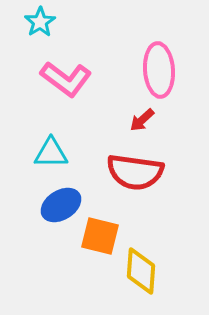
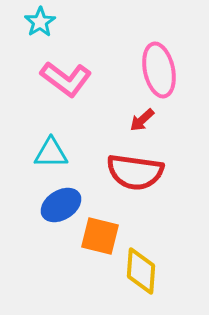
pink ellipse: rotated 8 degrees counterclockwise
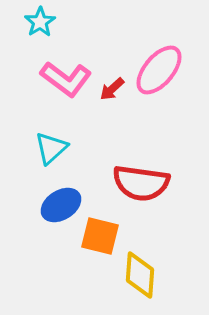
pink ellipse: rotated 52 degrees clockwise
red arrow: moved 30 px left, 31 px up
cyan triangle: moved 5 px up; rotated 42 degrees counterclockwise
red semicircle: moved 6 px right, 11 px down
yellow diamond: moved 1 px left, 4 px down
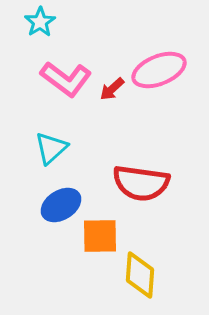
pink ellipse: rotated 28 degrees clockwise
orange square: rotated 15 degrees counterclockwise
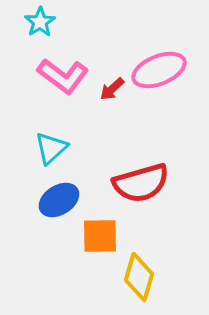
pink L-shape: moved 3 px left, 3 px up
red semicircle: rotated 24 degrees counterclockwise
blue ellipse: moved 2 px left, 5 px up
yellow diamond: moved 1 px left, 2 px down; rotated 12 degrees clockwise
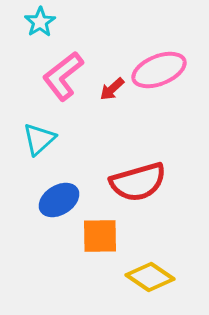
pink L-shape: rotated 105 degrees clockwise
cyan triangle: moved 12 px left, 9 px up
red semicircle: moved 3 px left, 1 px up
yellow diamond: moved 11 px right; rotated 72 degrees counterclockwise
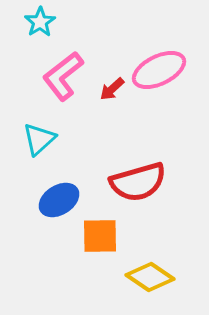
pink ellipse: rotated 4 degrees counterclockwise
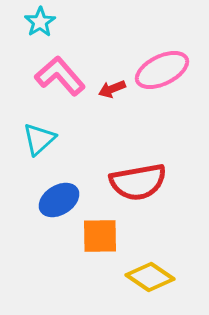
pink ellipse: moved 3 px right
pink L-shape: moved 3 px left; rotated 87 degrees clockwise
red arrow: rotated 20 degrees clockwise
red semicircle: rotated 6 degrees clockwise
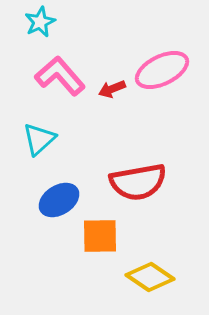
cyan star: rotated 8 degrees clockwise
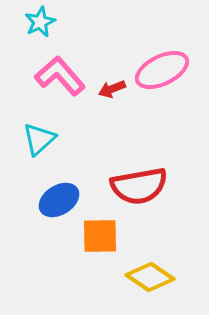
red semicircle: moved 1 px right, 4 px down
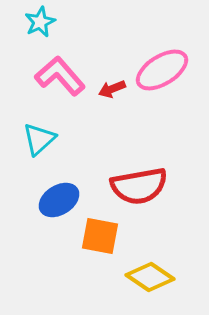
pink ellipse: rotated 6 degrees counterclockwise
orange square: rotated 12 degrees clockwise
